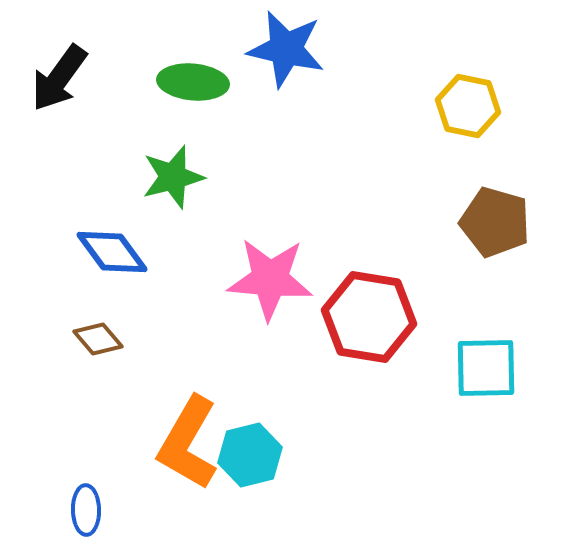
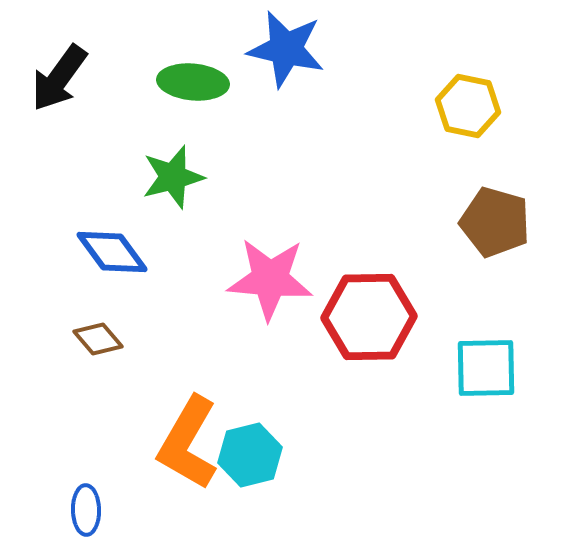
red hexagon: rotated 10 degrees counterclockwise
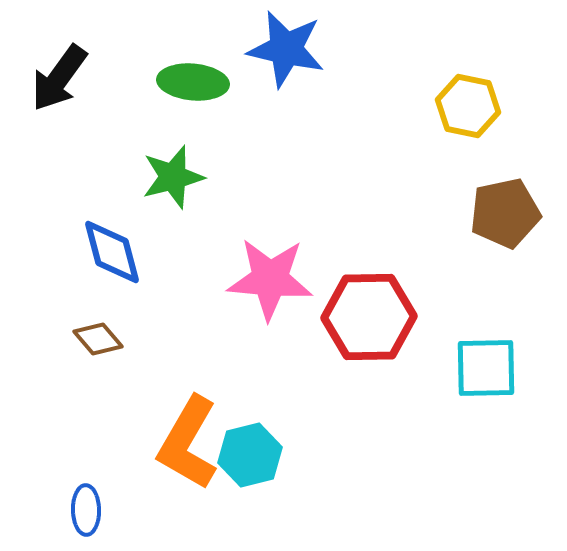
brown pentagon: moved 10 px right, 9 px up; rotated 28 degrees counterclockwise
blue diamond: rotated 22 degrees clockwise
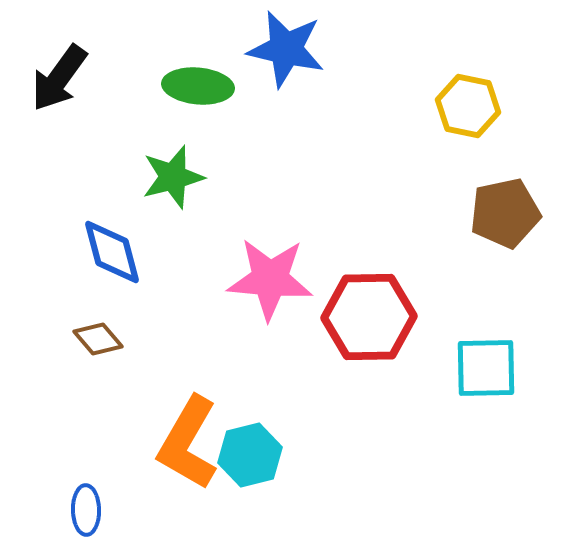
green ellipse: moved 5 px right, 4 px down
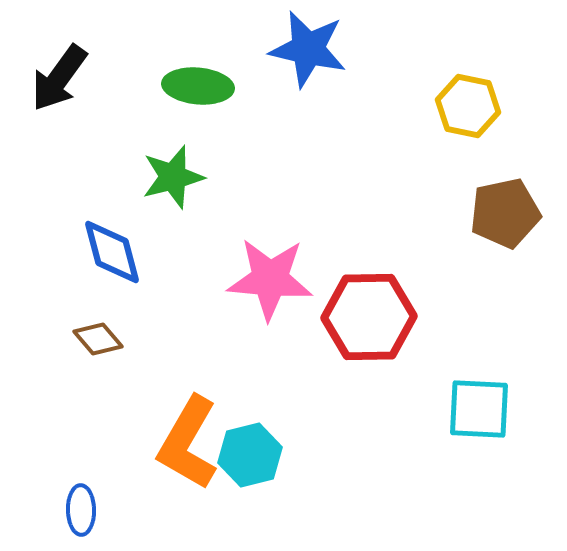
blue star: moved 22 px right
cyan square: moved 7 px left, 41 px down; rotated 4 degrees clockwise
blue ellipse: moved 5 px left
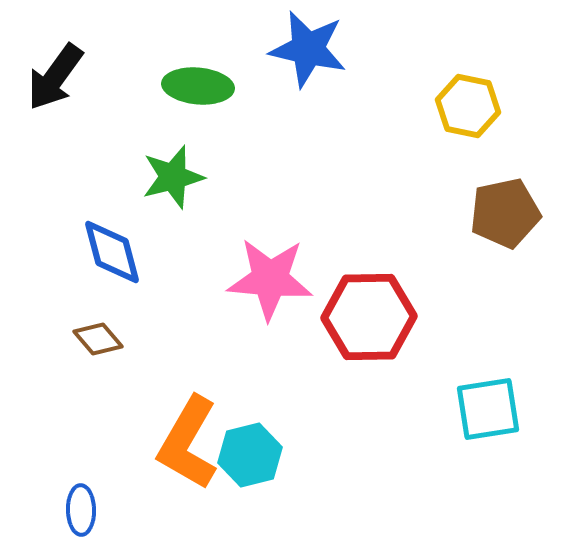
black arrow: moved 4 px left, 1 px up
cyan square: moved 9 px right; rotated 12 degrees counterclockwise
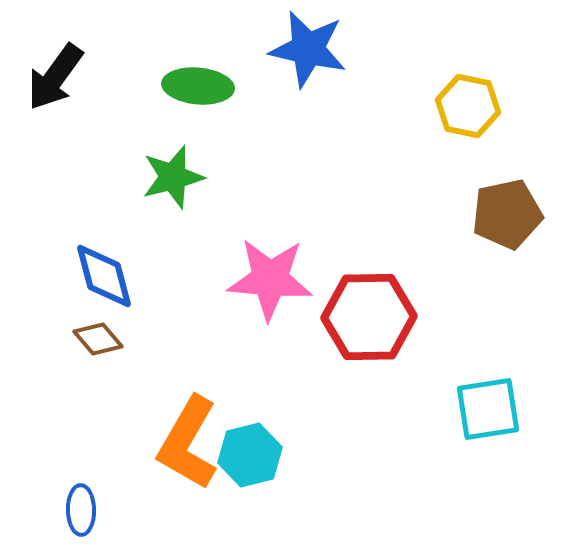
brown pentagon: moved 2 px right, 1 px down
blue diamond: moved 8 px left, 24 px down
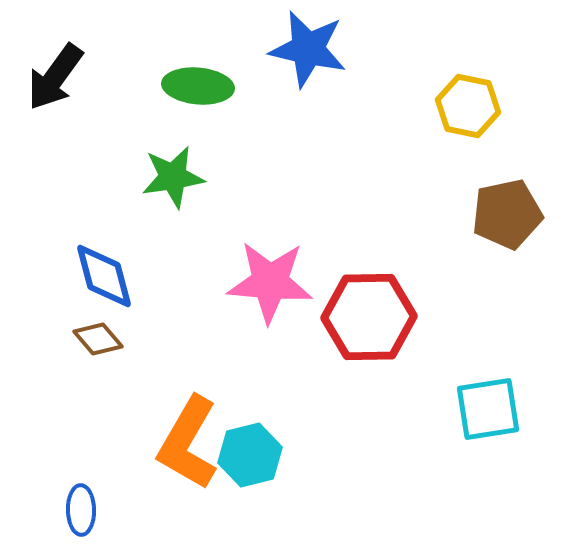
green star: rotated 6 degrees clockwise
pink star: moved 3 px down
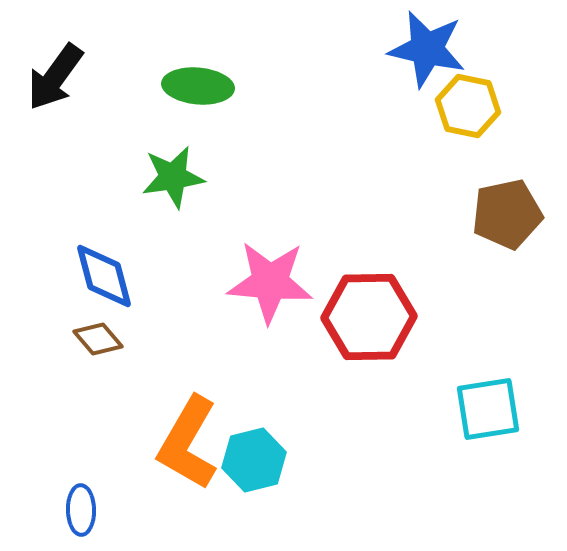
blue star: moved 119 px right
cyan hexagon: moved 4 px right, 5 px down
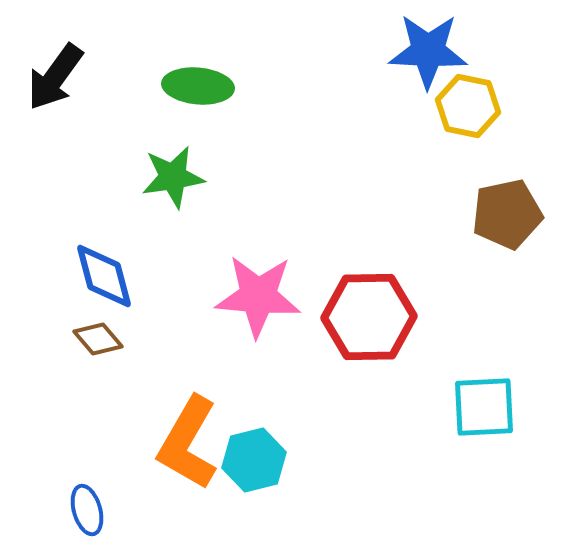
blue star: moved 1 px right, 2 px down; rotated 10 degrees counterclockwise
pink star: moved 12 px left, 14 px down
cyan square: moved 4 px left, 2 px up; rotated 6 degrees clockwise
blue ellipse: moved 6 px right; rotated 15 degrees counterclockwise
